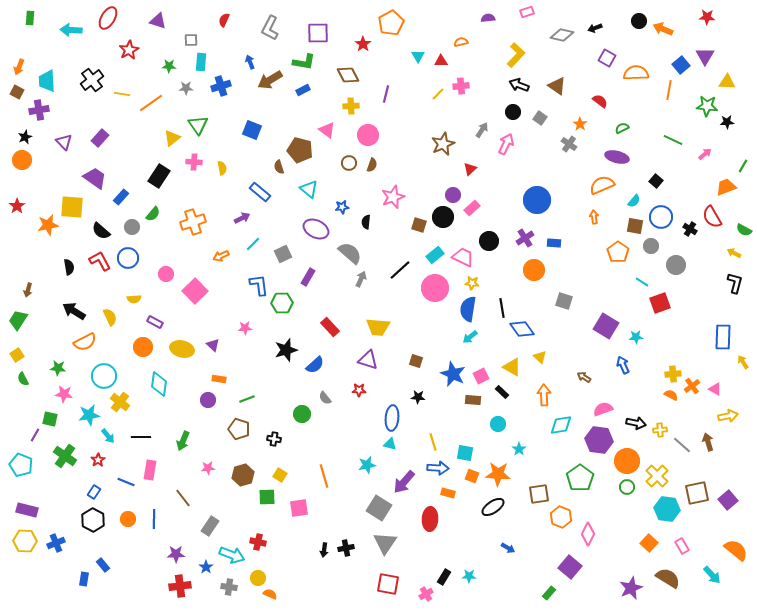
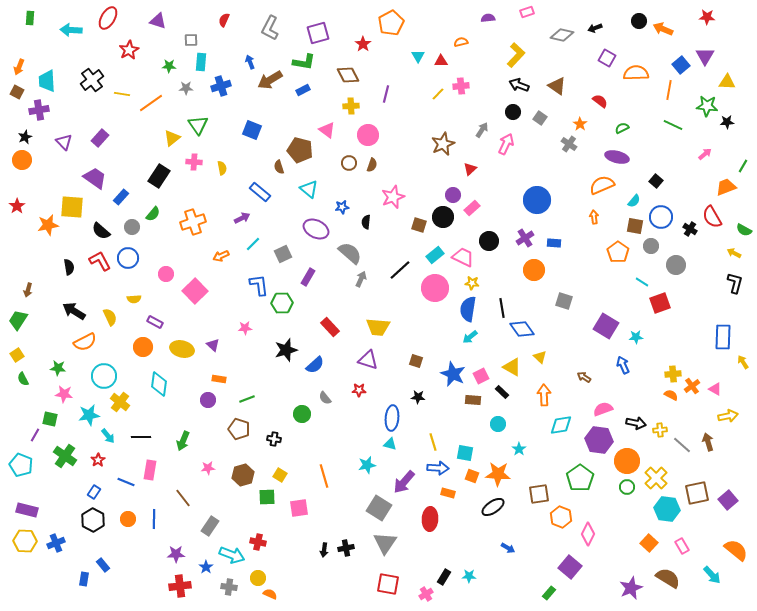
purple square at (318, 33): rotated 15 degrees counterclockwise
green line at (673, 140): moved 15 px up
yellow cross at (657, 476): moved 1 px left, 2 px down
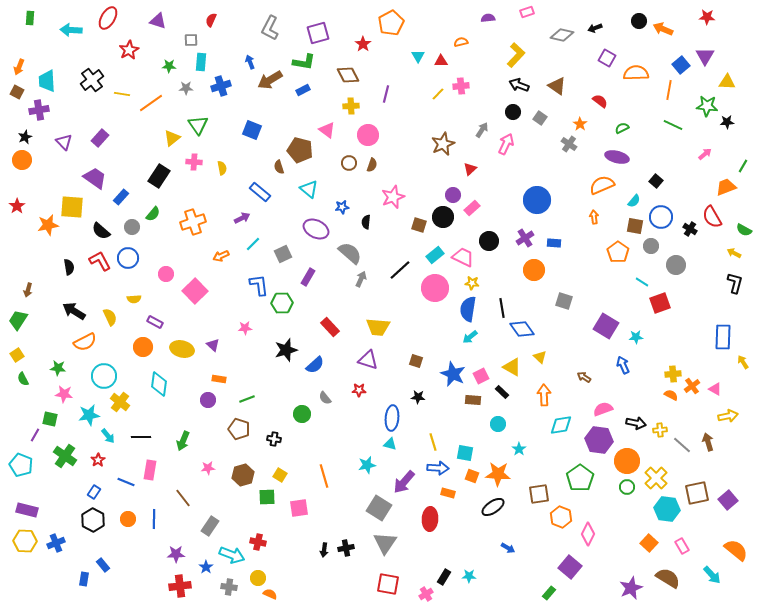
red semicircle at (224, 20): moved 13 px left
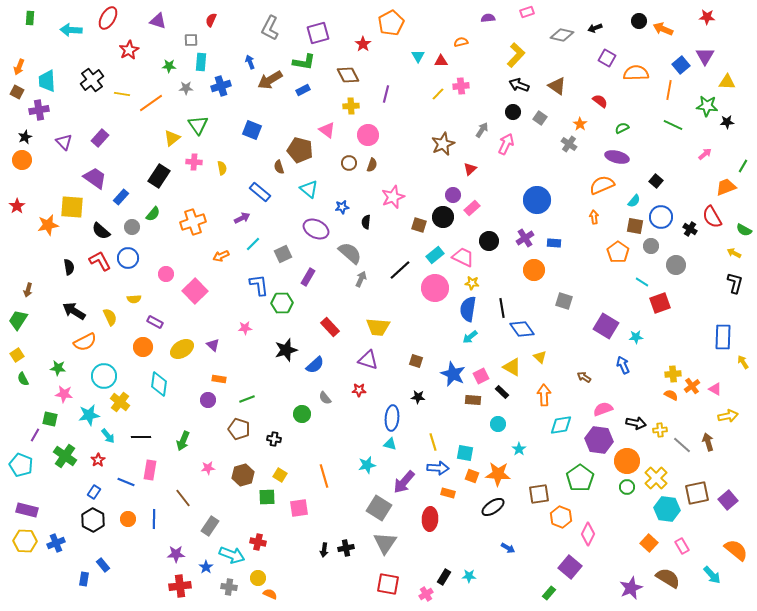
yellow ellipse at (182, 349): rotated 45 degrees counterclockwise
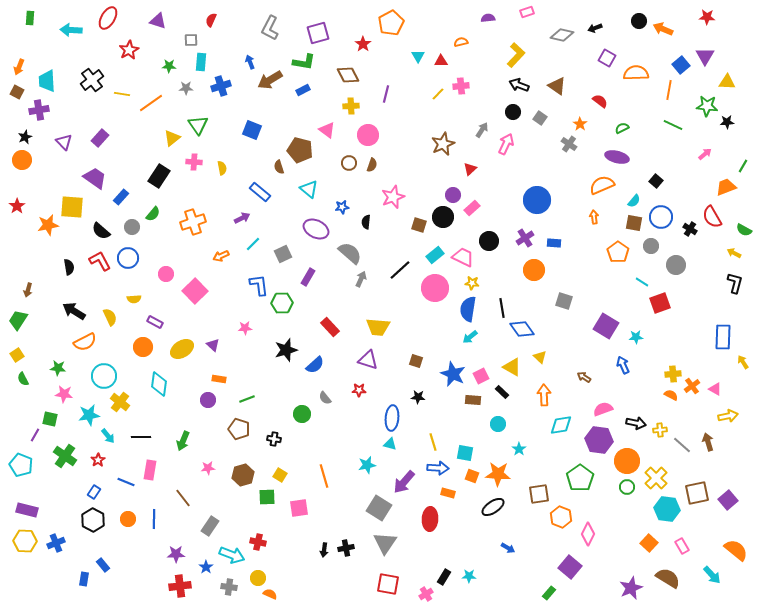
brown square at (635, 226): moved 1 px left, 3 px up
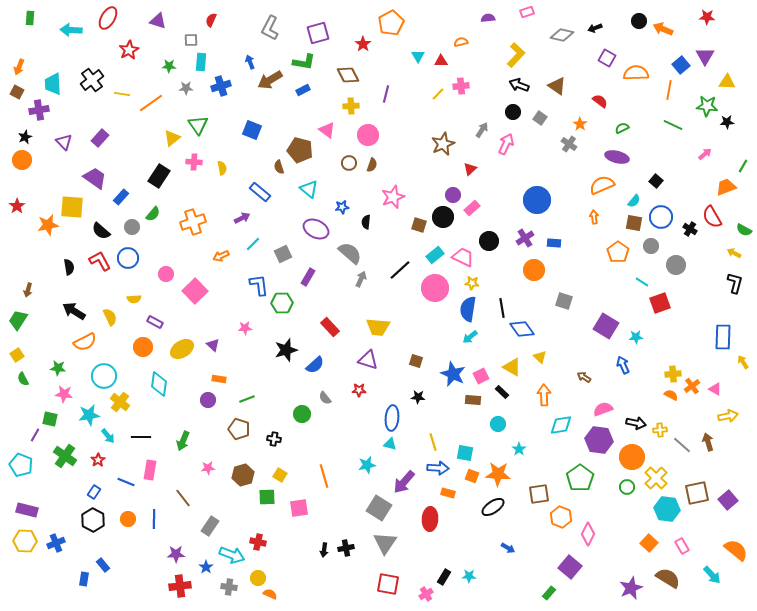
cyan trapezoid at (47, 81): moved 6 px right, 3 px down
orange circle at (627, 461): moved 5 px right, 4 px up
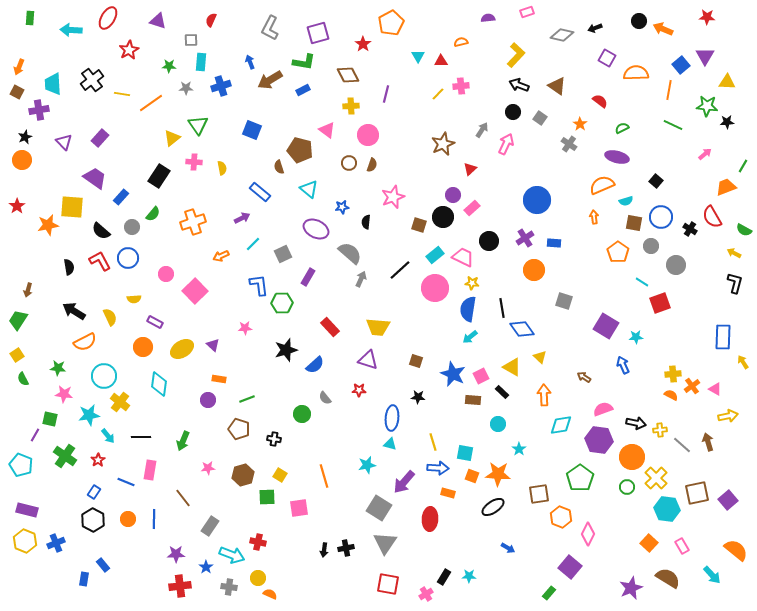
cyan semicircle at (634, 201): moved 8 px left; rotated 32 degrees clockwise
yellow hexagon at (25, 541): rotated 20 degrees clockwise
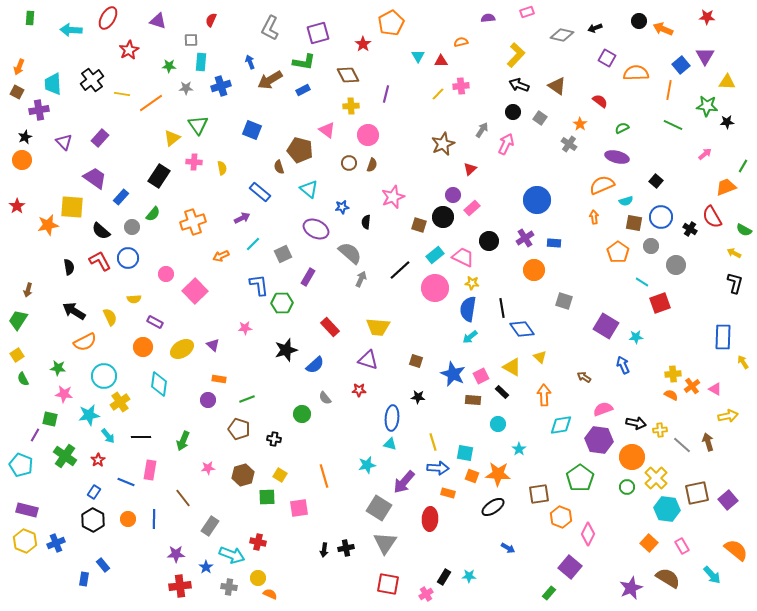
yellow cross at (120, 402): rotated 18 degrees clockwise
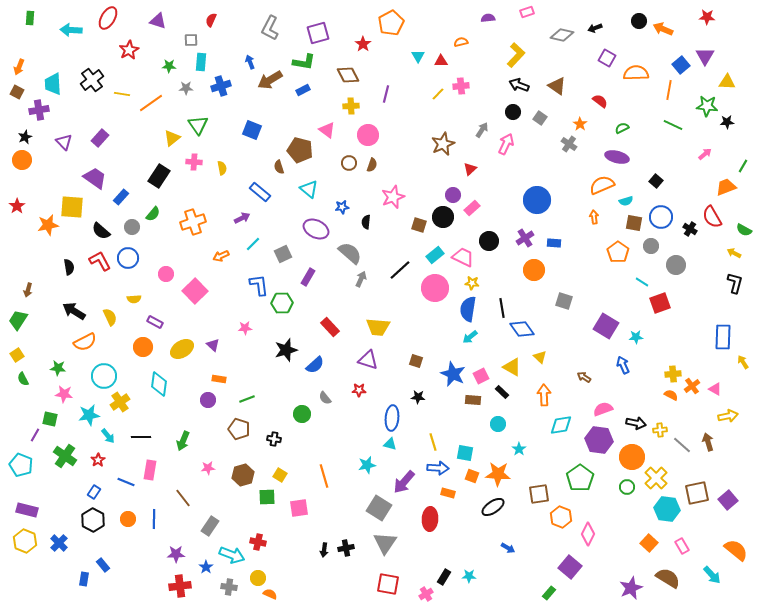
blue cross at (56, 543): moved 3 px right; rotated 24 degrees counterclockwise
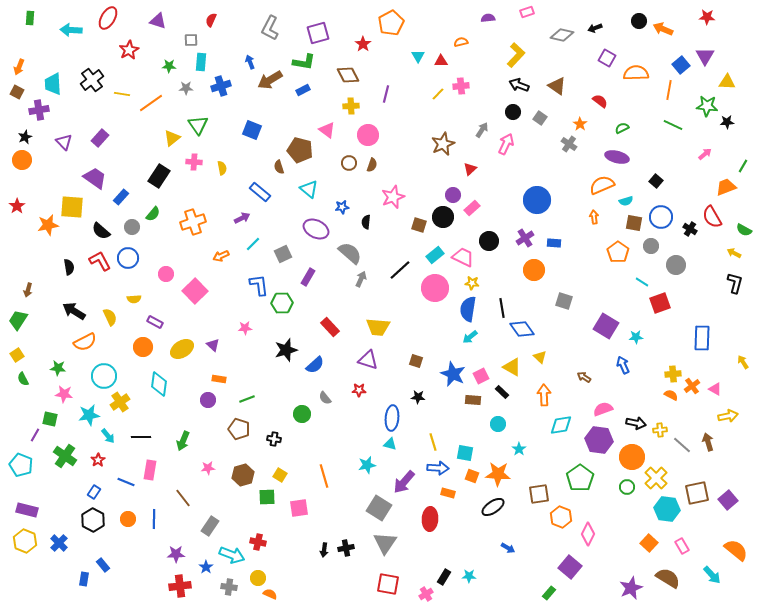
blue rectangle at (723, 337): moved 21 px left, 1 px down
